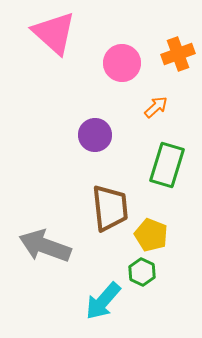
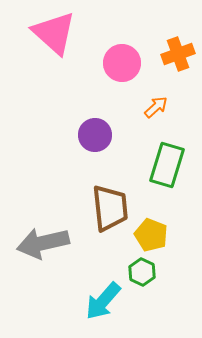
gray arrow: moved 2 px left, 3 px up; rotated 33 degrees counterclockwise
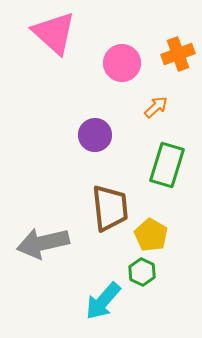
yellow pentagon: rotated 8 degrees clockwise
